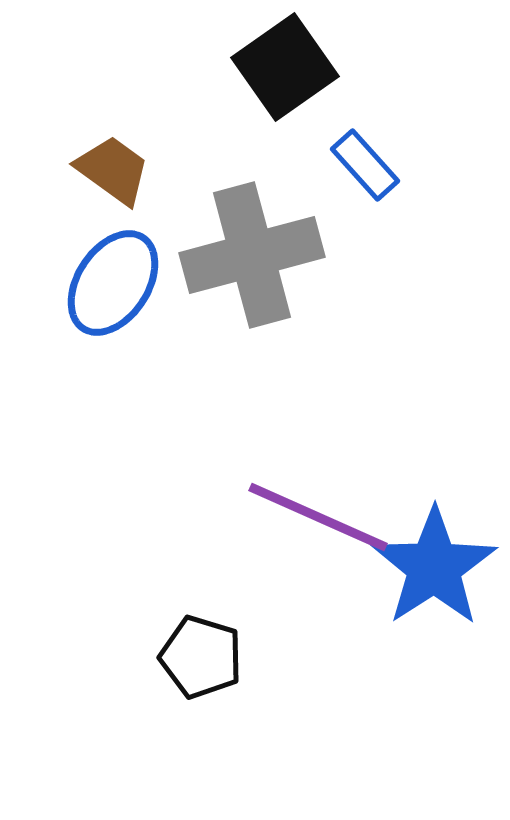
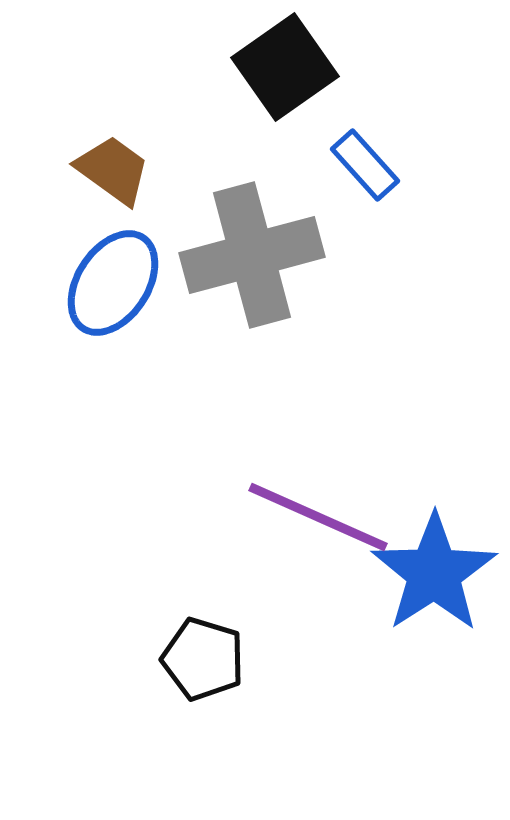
blue star: moved 6 px down
black pentagon: moved 2 px right, 2 px down
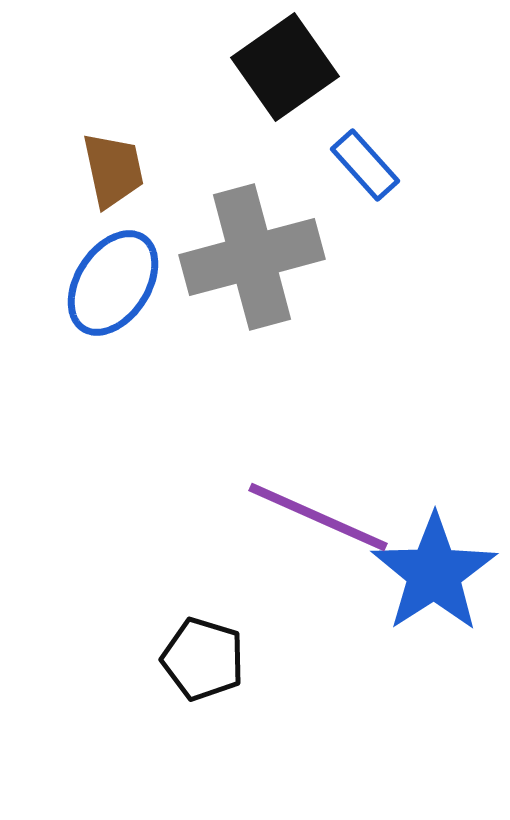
brown trapezoid: rotated 42 degrees clockwise
gray cross: moved 2 px down
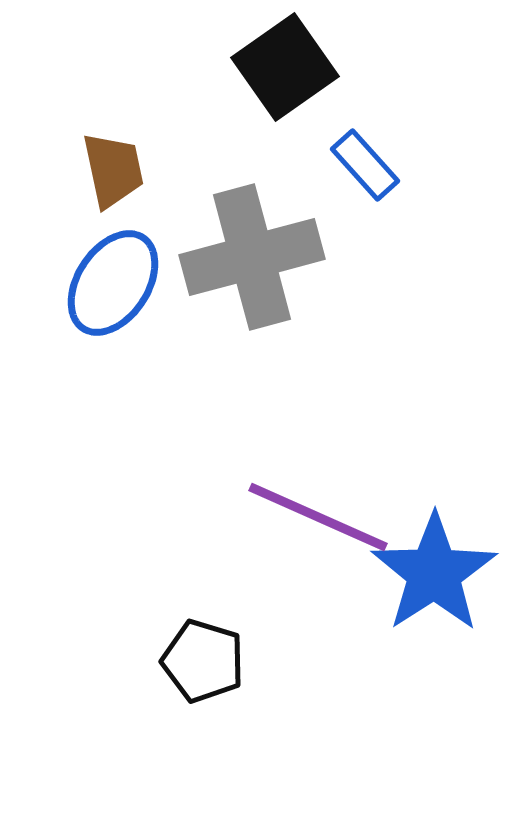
black pentagon: moved 2 px down
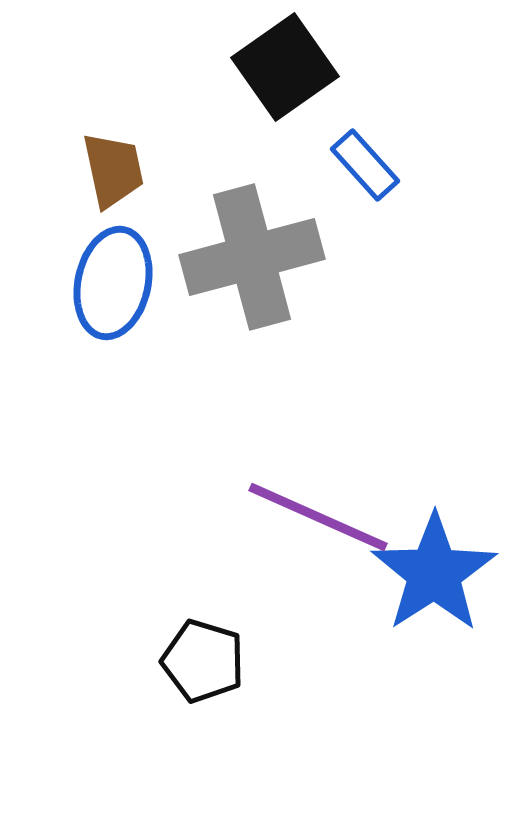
blue ellipse: rotated 21 degrees counterclockwise
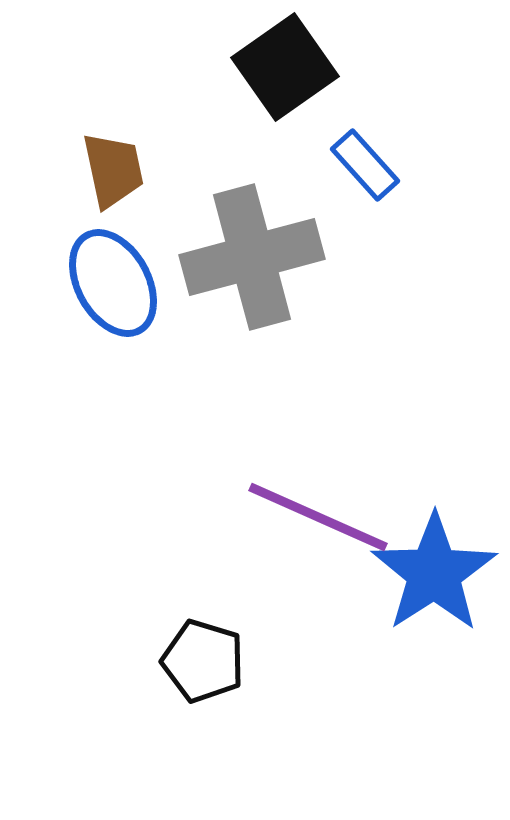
blue ellipse: rotated 41 degrees counterclockwise
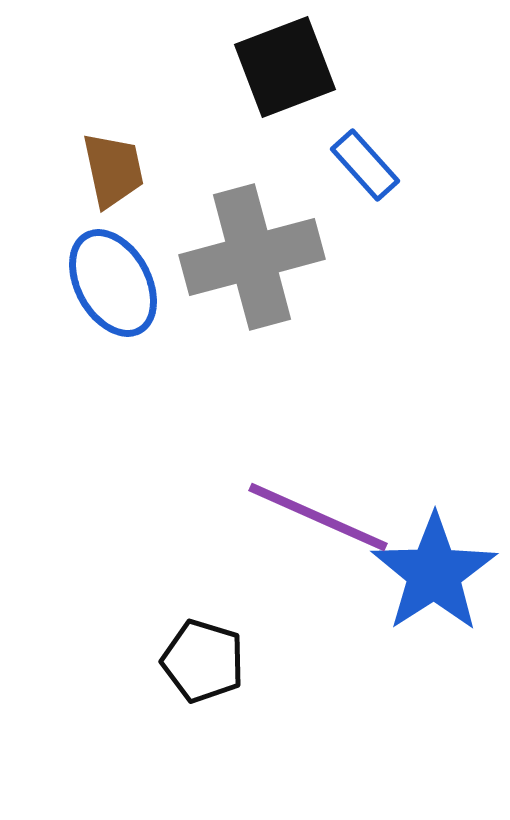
black square: rotated 14 degrees clockwise
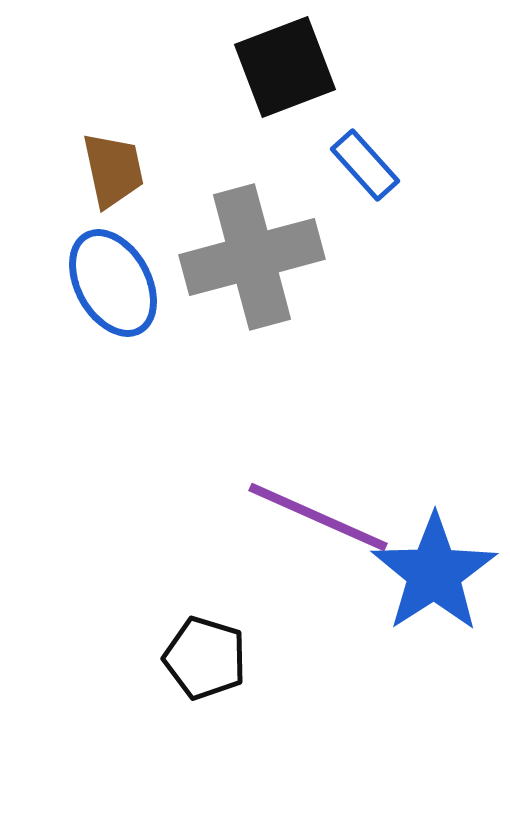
black pentagon: moved 2 px right, 3 px up
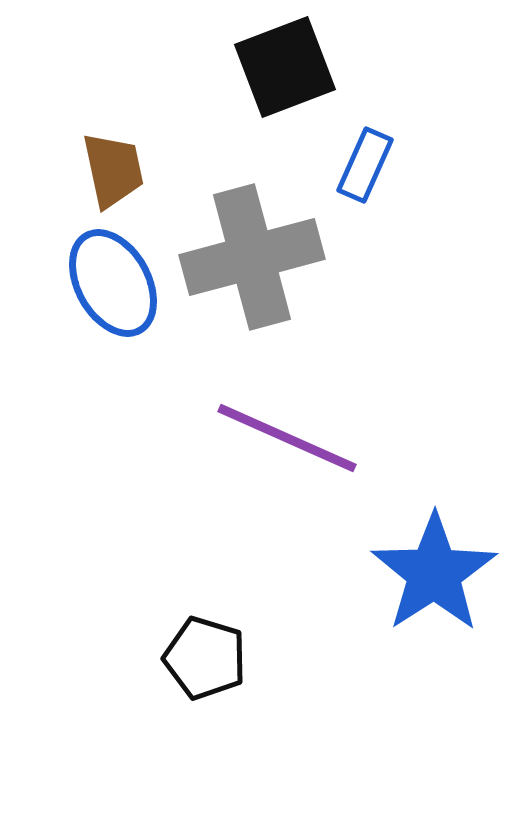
blue rectangle: rotated 66 degrees clockwise
purple line: moved 31 px left, 79 px up
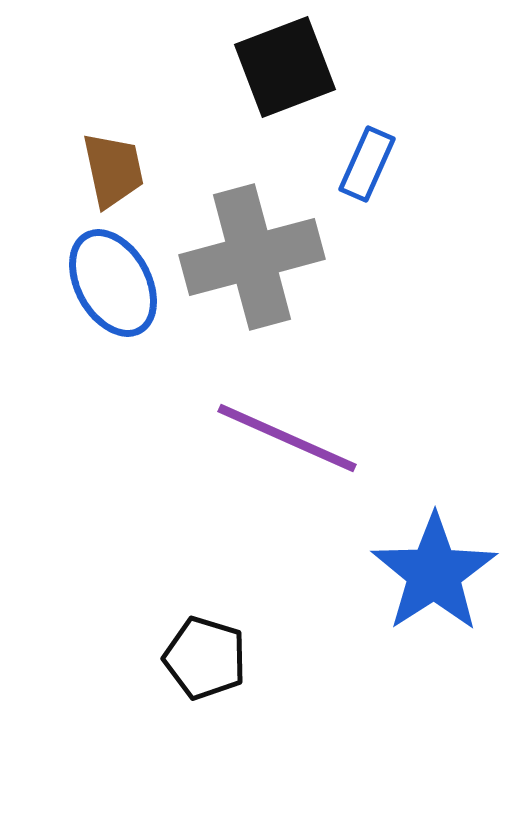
blue rectangle: moved 2 px right, 1 px up
